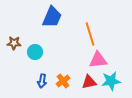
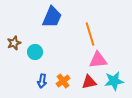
brown star: rotated 24 degrees counterclockwise
cyan star: moved 3 px right
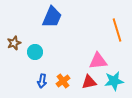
orange line: moved 27 px right, 4 px up
pink triangle: moved 1 px down
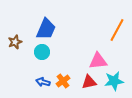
blue trapezoid: moved 6 px left, 12 px down
orange line: rotated 45 degrees clockwise
brown star: moved 1 px right, 1 px up
cyan circle: moved 7 px right
blue arrow: moved 1 px right, 1 px down; rotated 96 degrees clockwise
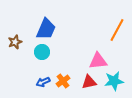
blue arrow: rotated 40 degrees counterclockwise
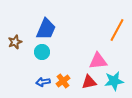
blue arrow: rotated 16 degrees clockwise
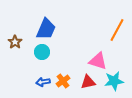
brown star: rotated 16 degrees counterclockwise
pink triangle: rotated 24 degrees clockwise
red triangle: moved 1 px left
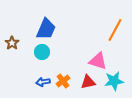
orange line: moved 2 px left
brown star: moved 3 px left, 1 px down
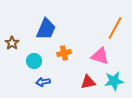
orange line: moved 2 px up
cyan circle: moved 8 px left, 9 px down
pink triangle: moved 2 px right, 5 px up
orange cross: moved 1 px right, 28 px up; rotated 24 degrees clockwise
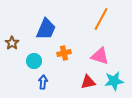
orange line: moved 14 px left, 9 px up
blue arrow: rotated 104 degrees clockwise
